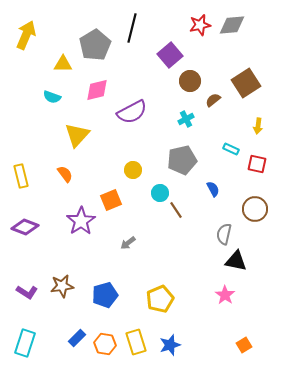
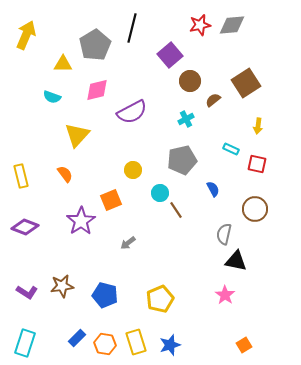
blue pentagon at (105, 295): rotated 30 degrees clockwise
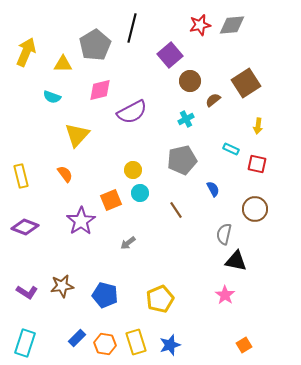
yellow arrow at (26, 35): moved 17 px down
pink diamond at (97, 90): moved 3 px right
cyan circle at (160, 193): moved 20 px left
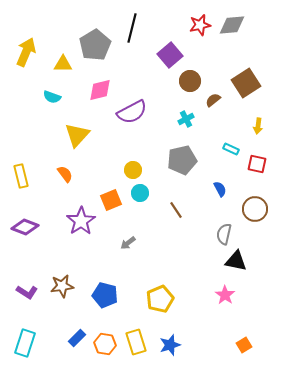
blue semicircle at (213, 189): moved 7 px right
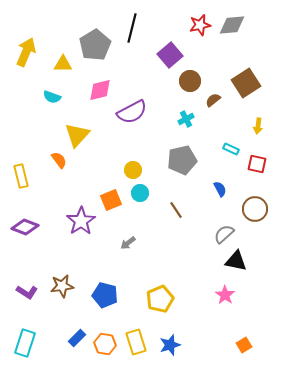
orange semicircle at (65, 174): moved 6 px left, 14 px up
gray semicircle at (224, 234): rotated 35 degrees clockwise
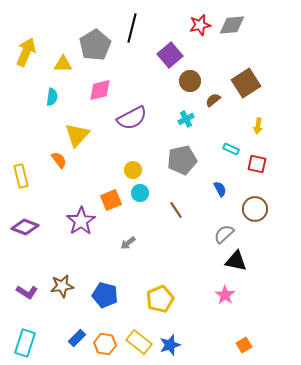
cyan semicircle at (52, 97): rotated 102 degrees counterclockwise
purple semicircle at (132, 112): moved 6 px down
yellow rectangle at (136, 342): moved 3 px right; rotated 35 degrees counterclockwise
